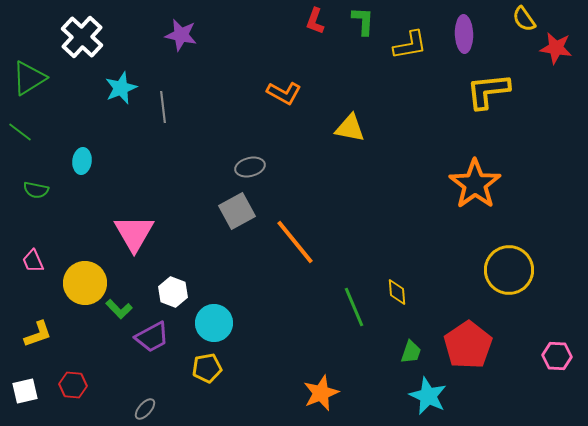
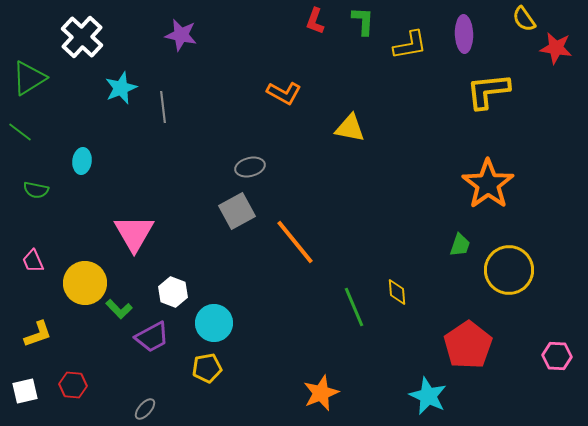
orange star at (475, 184): moved 13 px right
green trapezoid at (411, 352): moved 49 px right, 107 px up
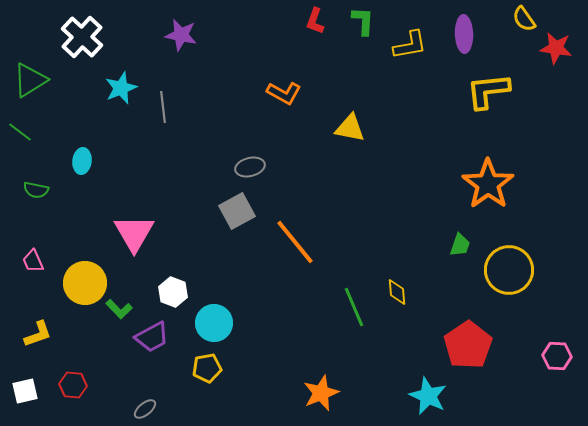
green triangle at (29, 78): moved 1 px right, 2 px down
gray ellipse at (145, 409): rotated 10 degrees clockwise
